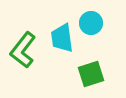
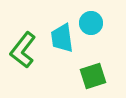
green square: moved 2 px right, 2 px down
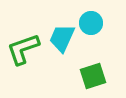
cyan trapezoid: rotated 32 degrees clockwise
green L-shape: moved 1 px up; rotated 33 degrees clockwise
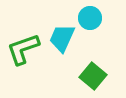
cyan circle: moved 1 px left, 5 px up
green square: rotated 32 degrees counterclockwise
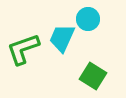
cyan circle: moved 2 px left, 1 px down
green square: rotated 8 degrees counterclockwise
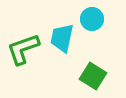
cyan circle: moved 4 px right
cyan trapezoid: rotated 12 degrees counterclockwise
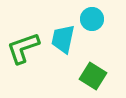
cyan trapezoid: moved 1 px right, 1 px down
green L-shape: moved 1 px up
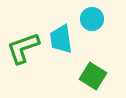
cyan trapezoid: moved 2 px left; rotated 20 degrees counterclockwise
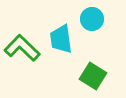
green L-shape: moved 1 px left; rotated 63 degrees clockwise
